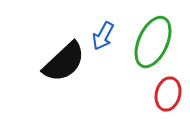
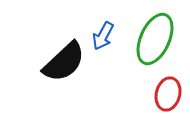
green ellipse: moved 2 px right, 3 px up
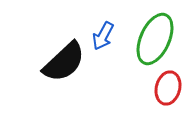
red ellipse: moved 6 px up
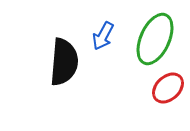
black semicircle: rotated 42 degrees counterclockwise
red ellipse: rotated 32 degrees clockwise
